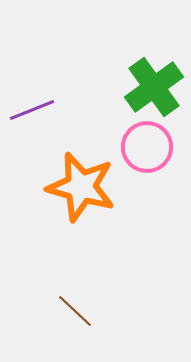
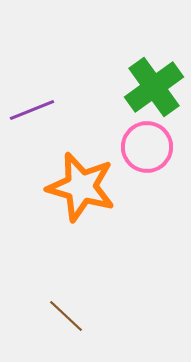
brown line: moved 9 px left, 5 px down
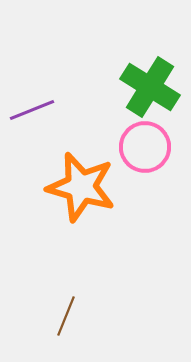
green cross: moved 4 px left; rotated 22 degrees counterclockwise
pink circle: moved 2 px left
brown line: rotated 69 degrees clockwise
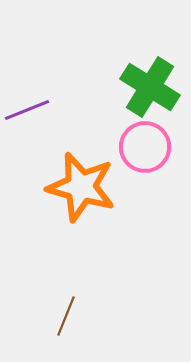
purple line: moved 5 px left
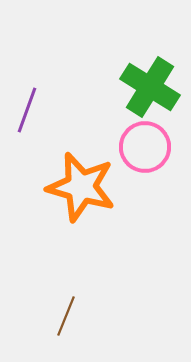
purple line: rotated 48 degrees counterclockwise
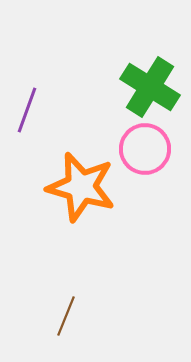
pink circle: moved 2 px down
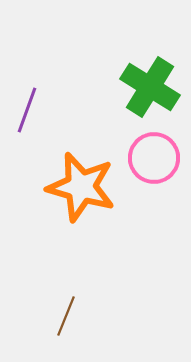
pink circle: moved 9 px right, 9 px down
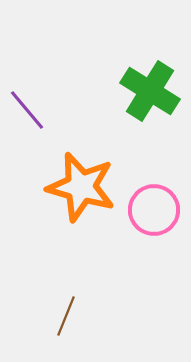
green cross: moved 4 px down
purple line: rotated 60 degrees counterclockwise
pink circle: moved 52 px down
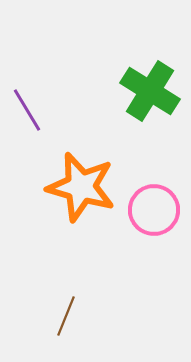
purple line: rotated 9 degrees clockwise
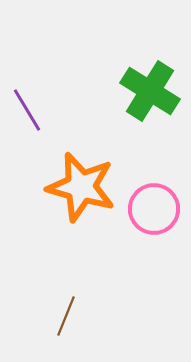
pink circle: moved 1 px up
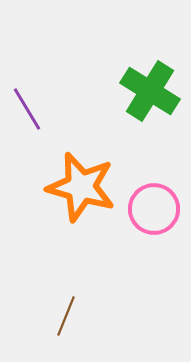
purple line: moved 1 px up
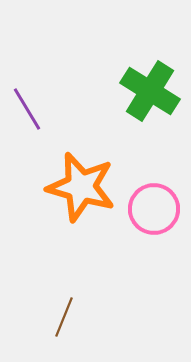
brown line: moved 2 px left, 1 px down
